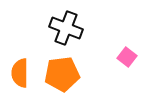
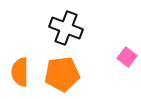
orange semicircle: moved 1 px up
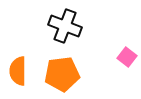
black cross: moved 1 px left, 2 px up
orange semicircle: moved 2 px left, 1 px up
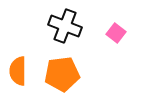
pink square: moved 11 px left, 24 px up
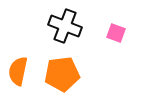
pink square: rotated 18 degrees counterclockwise
orange semicircle: rotated 12 degrees clockwise
